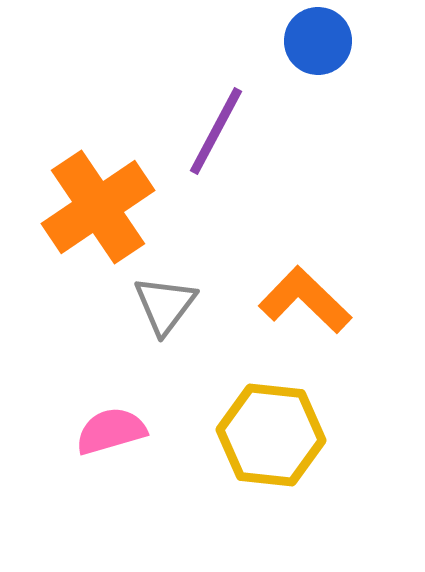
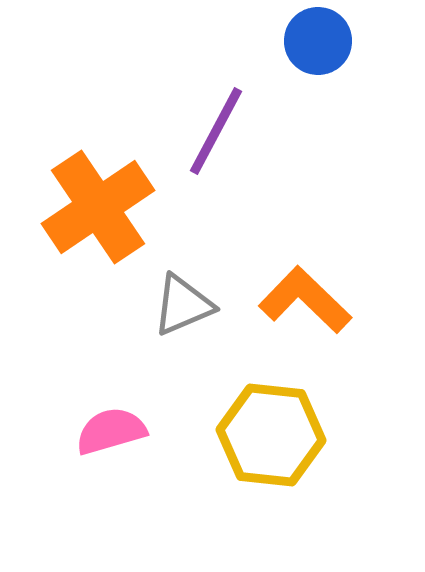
gray triangle: moved 18 px right; rotated 30 degrees clockwise
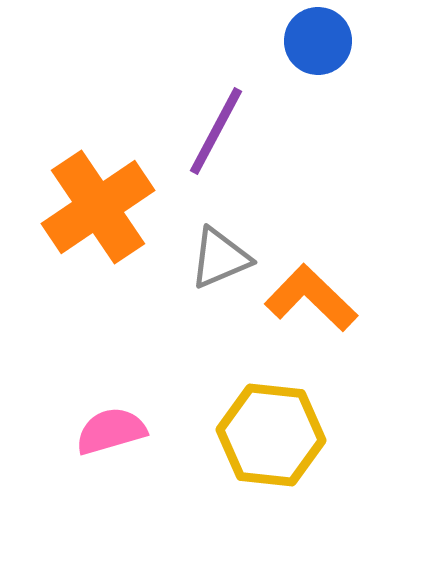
orange L-shape: moved 6 px right, 2 px up
gray triangle: moved 37 px right, 47 px up
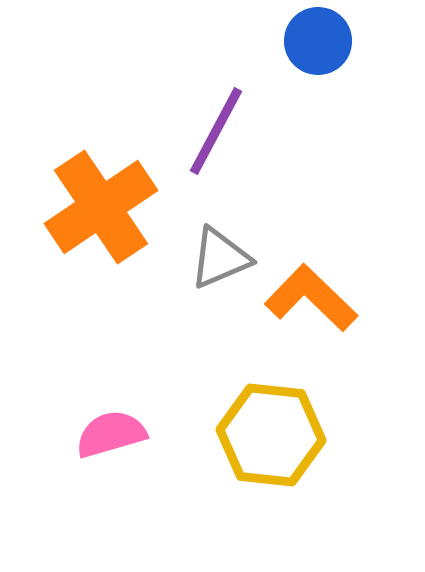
orange cross: moved 3 px right
pink semicircle: moved 3 px down
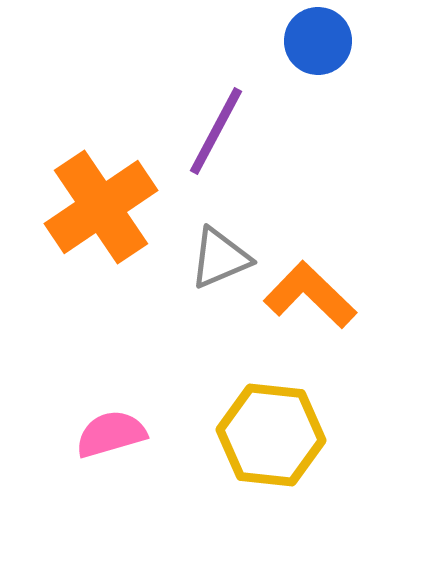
orange L-shape: moved 1 px left, 3 px up
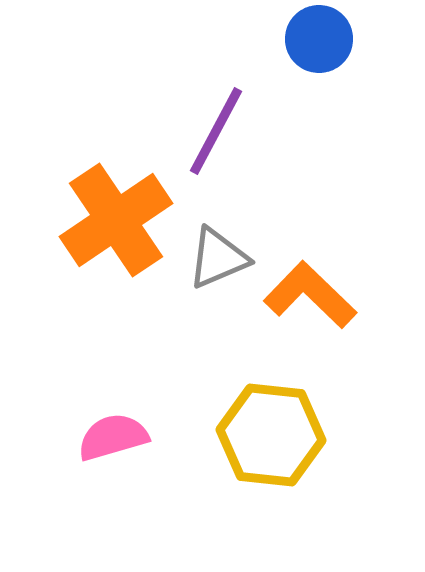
blue circle: moved 1 px right, 2 px up
orange cross: moved 15 px right, 13 px down
gray triangle: moved 2 px left
pink semicircle: moved 2 px right, 3 px down
